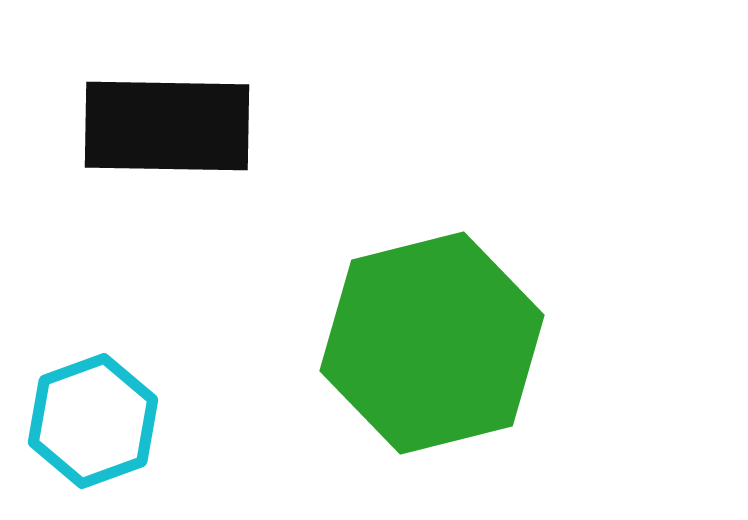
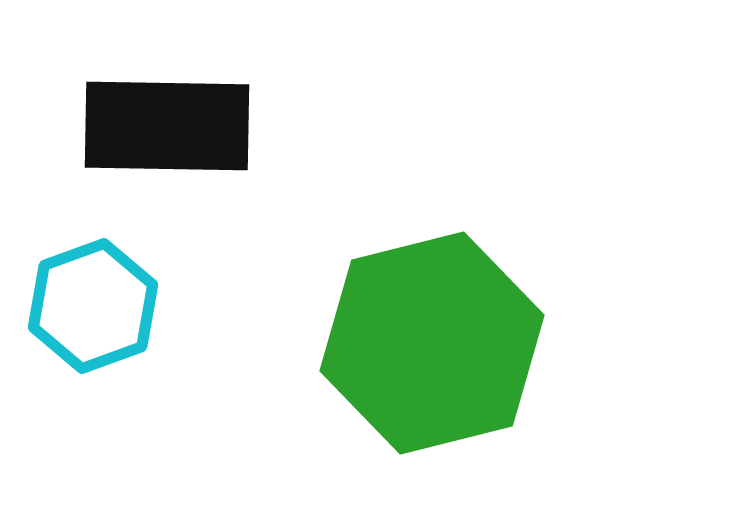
cyan hexagon: moved 115 px up
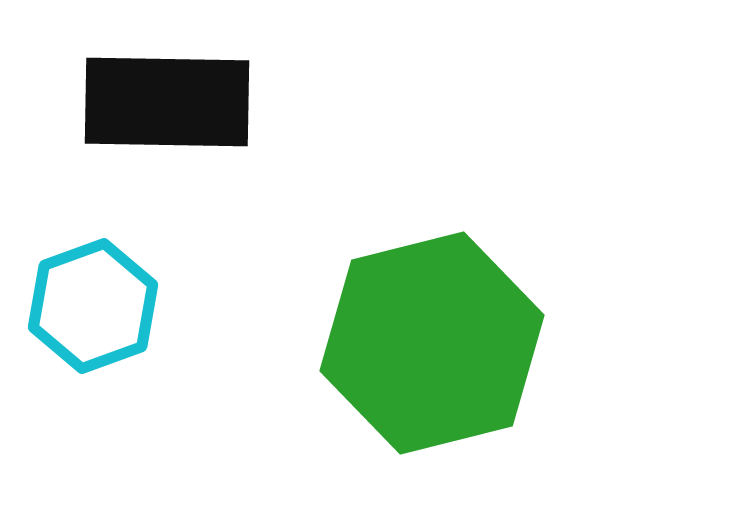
black rectangle: moved 24 px up
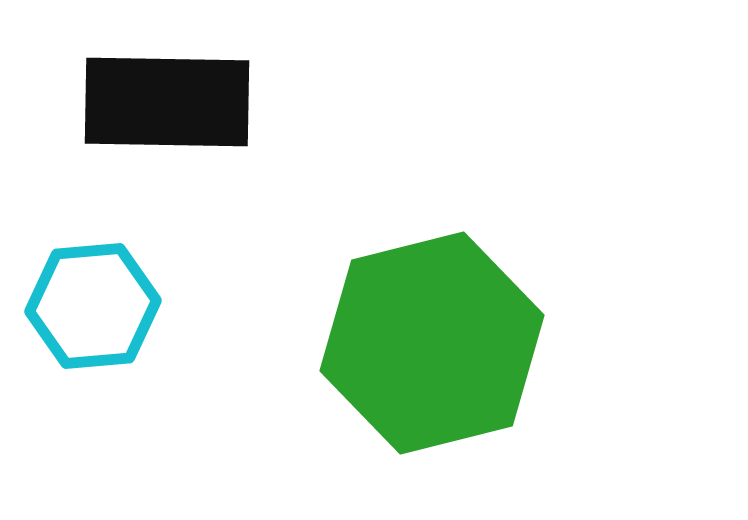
cyan hexagon: rotated 15 degrees clockwise
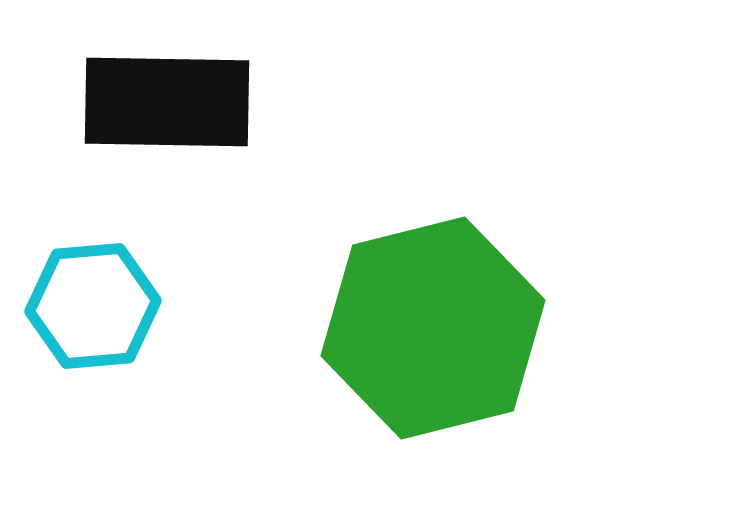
green hexagon: moved 1 px right, 15 px up
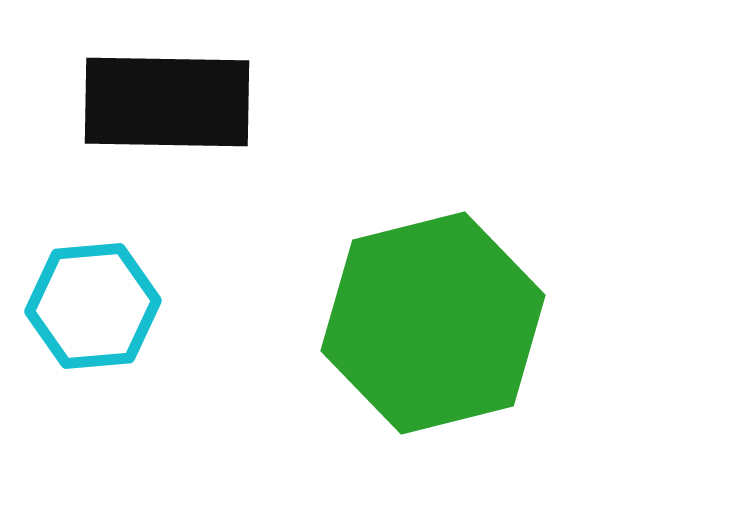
green hexagon: moved 5 px up
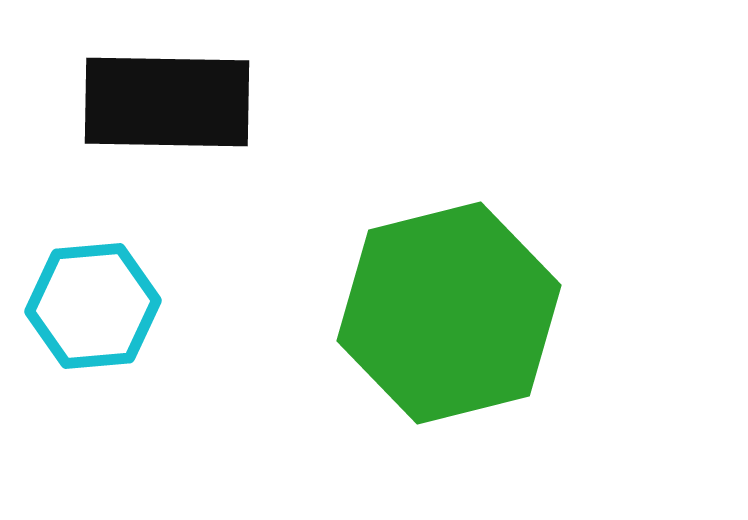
green hexagon: moved 16 px right, 10 px up
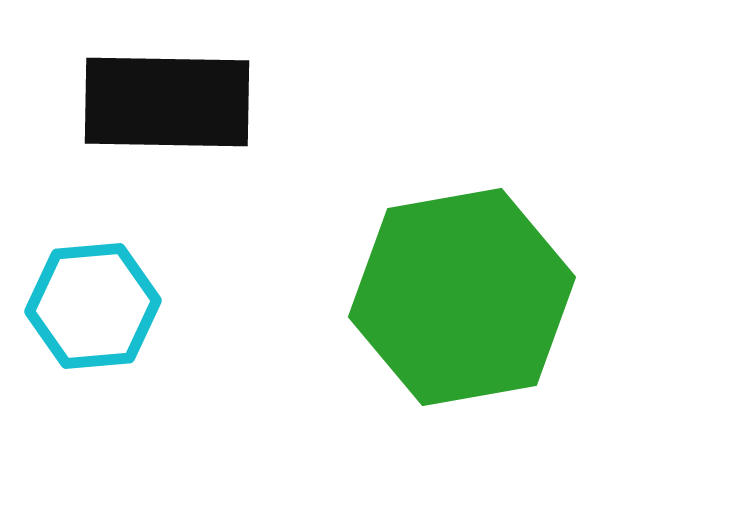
green hexagon: moved 13 px right, 16 px up; rotated 4 degrees clockwise
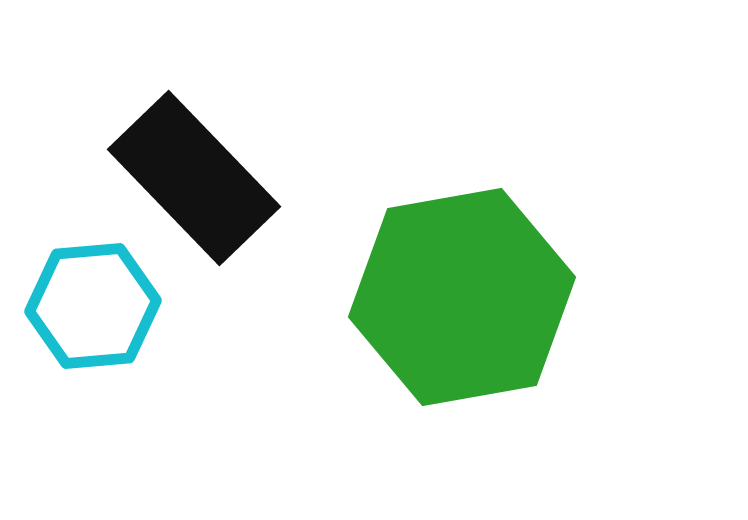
black rectangle: moved 27 px right, 76 px down; rotated 45 degrees clockwise
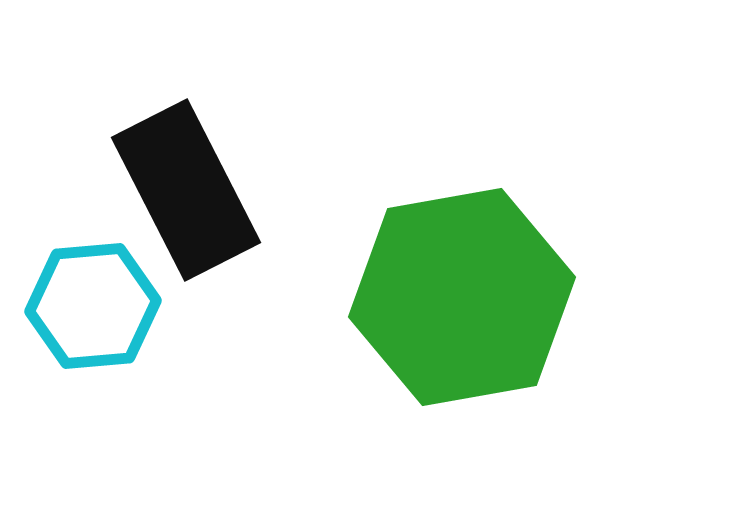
black rectangle: moved 8 px left, 12 px down; rotated 17 degrees clockwise
